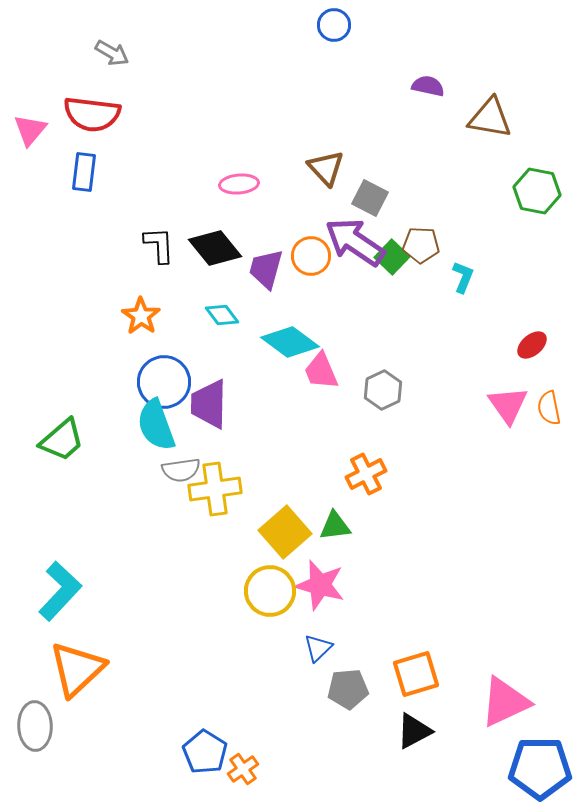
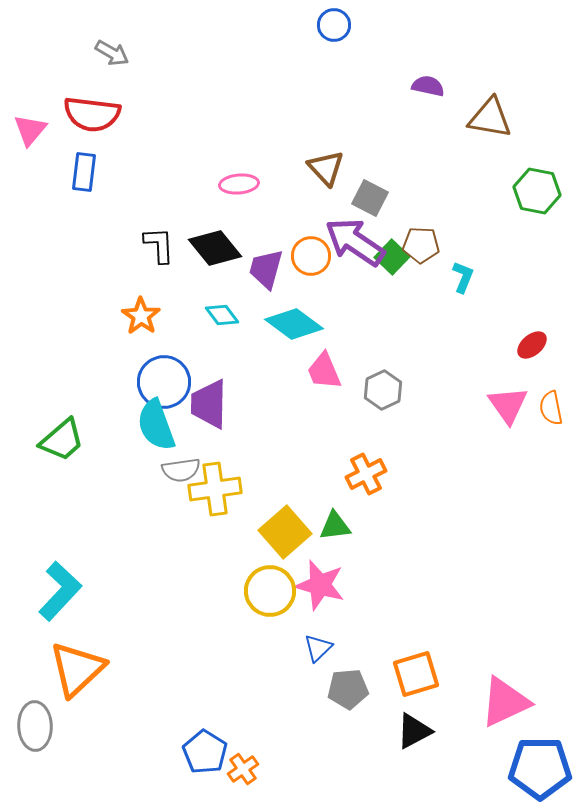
cyan diamond at (290, 342): moved 4 px right, 18 px up
pink trapezoid at (321, 371): moved 3 px right
orange semicircle at (549, 408): moved 2 px right
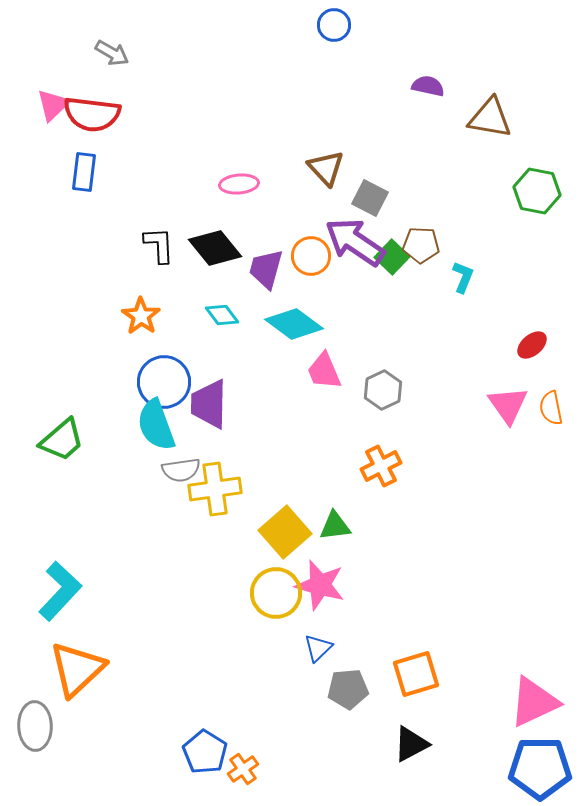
pink triangle at (30, 130): moved 23 px right, 25 px up; rotated 6 degrees clockwise
orange cross at (366, 474): moved 15 px right, 8 px up
yellow circle at (270, 591): moved 6 px right, 2 px down
pink triangle at (505, 702): moved 29 px right
black triangle at (414, 731): moved 3 px left, 13 px down
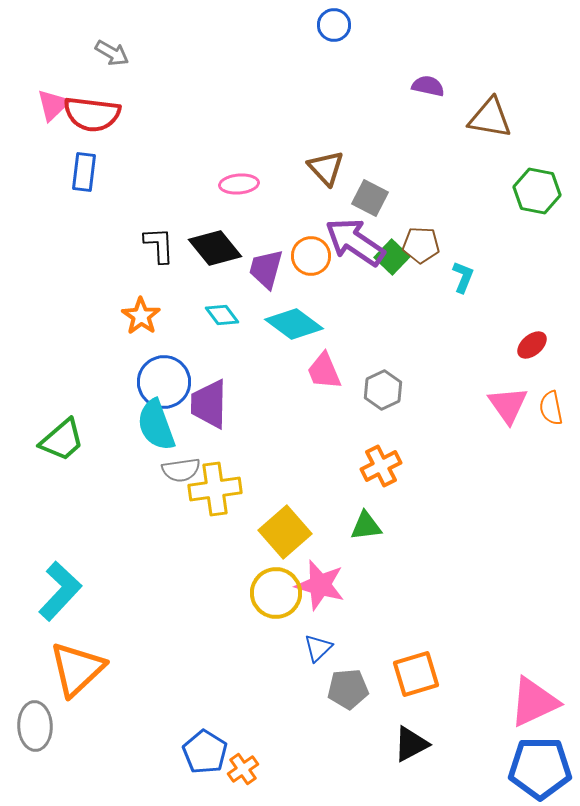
green triangle at (335, 526): moved 31 px right
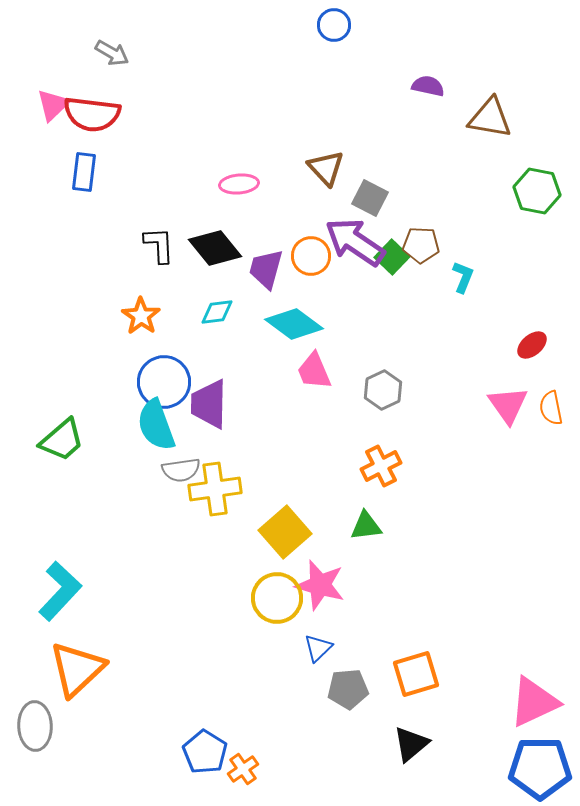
cyan diamond at (222, 315): moved 5 px left, 3 px up; rotated 60 degrees counterclockwise
pink trapezoid at (324, 371): moved 10 px left
yellow circle at (276, 593): moved 1 px right, 5 px down
black triangle at (411, 744): rotated 12 degrees counterclockwise
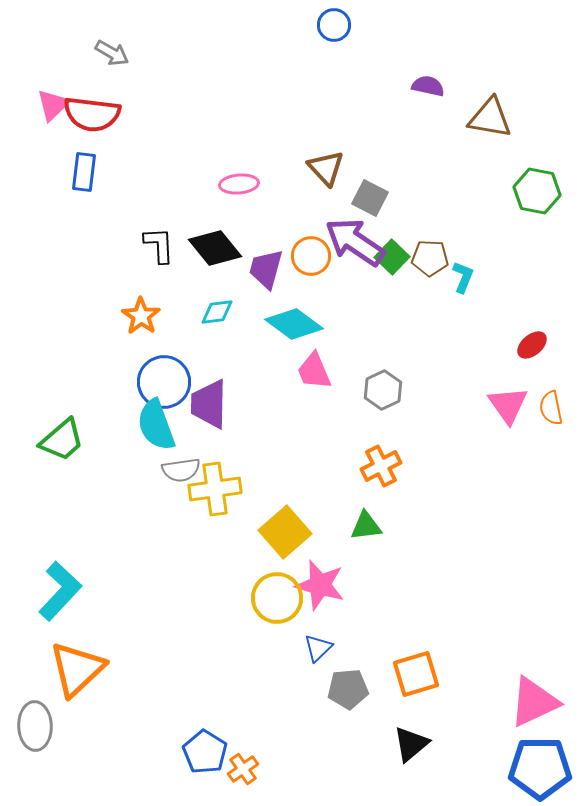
brown pentagon at (421, 245): moved 9 px right, 13 px down
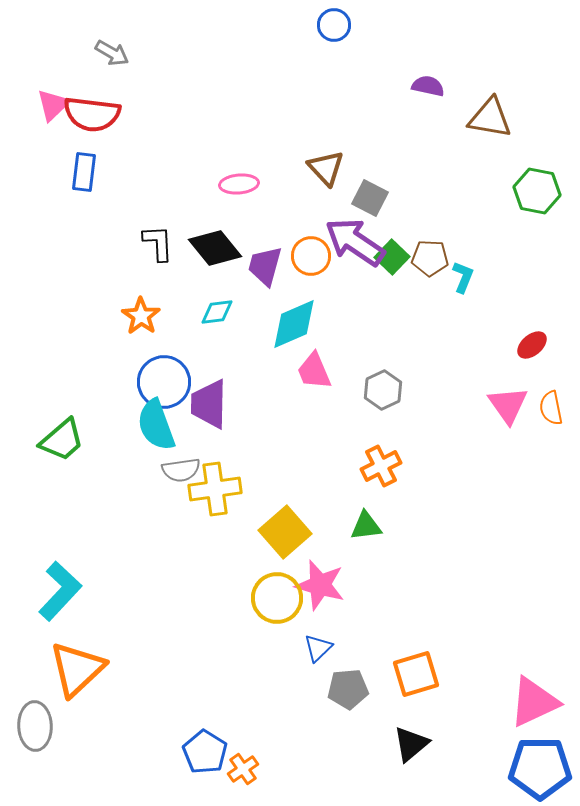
black L-shape at (159, 245): moved 1 px left, 2 px up
purple trapezoid at (266, 269): moved 1 px left, 3 px up
cyan diamond at (294, 324): rotated 60 degrees counterclockwise
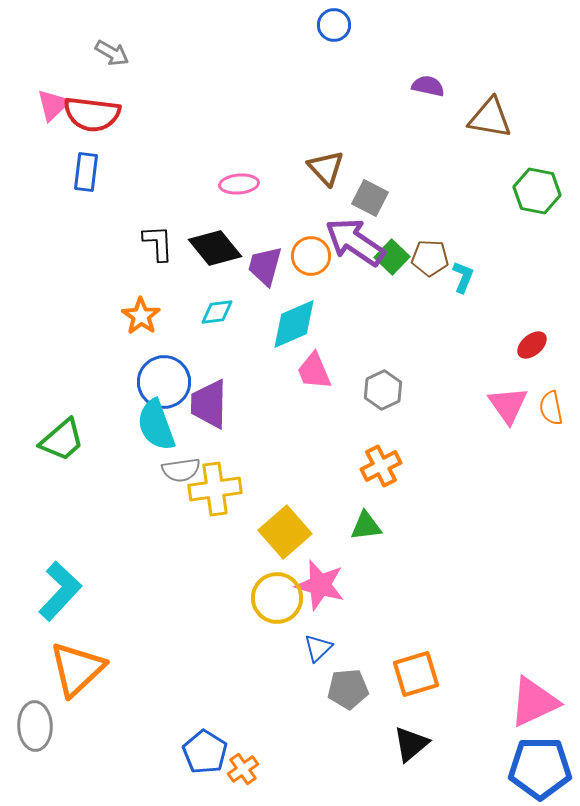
blue rectangle at (84, 172): moved 2 px right
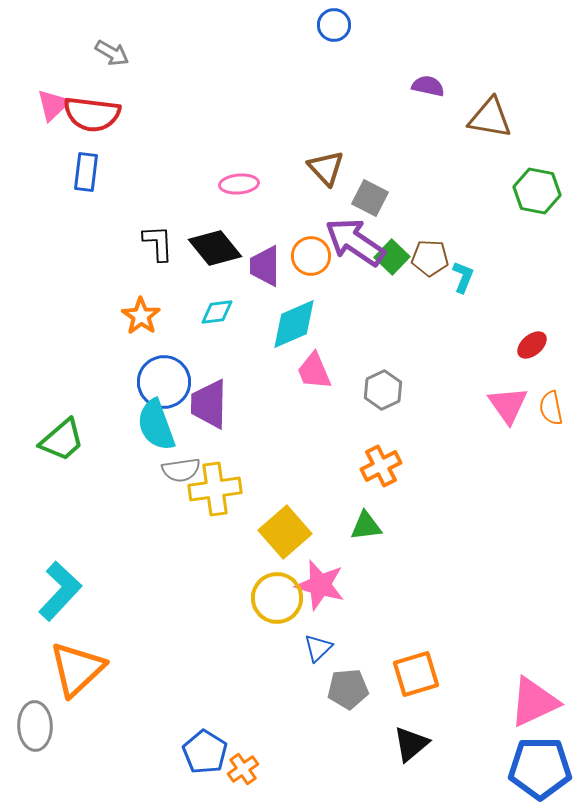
purple trapezoid at (265, 266): rotated 15 degrees counterclockwise
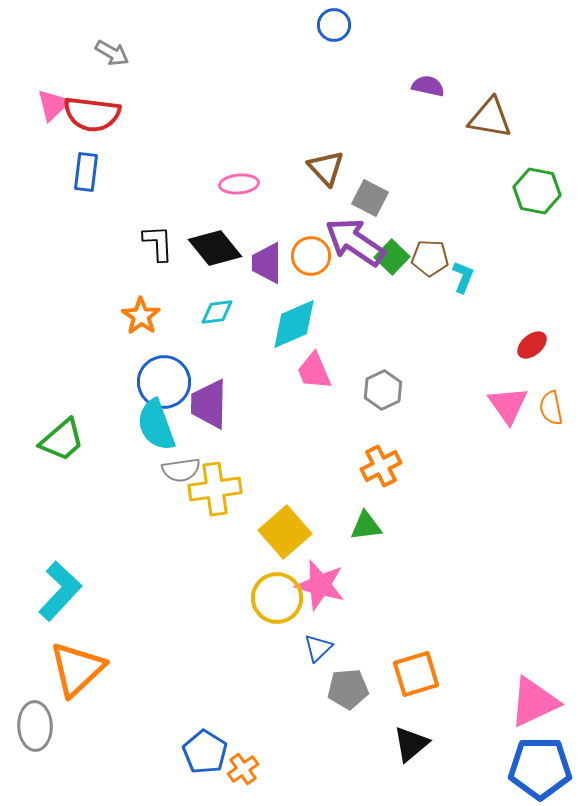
purple trapezoid at (265, 266): moved 2 px right, 3 px up
